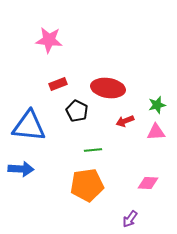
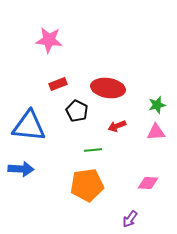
red arrow: moved 8 px left, 5 px down
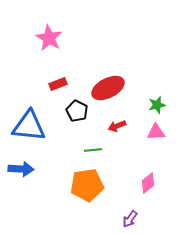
pink star: moved 2 px up; rotated 24 degrees clockwise
red ellipse: rotated 36 degrees counterclockwise
pink diamond: rotated 40 degrees counterclockwise
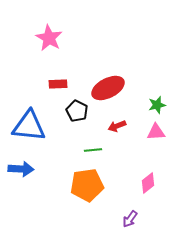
red rectangle: rotated 18 degrees clockwise
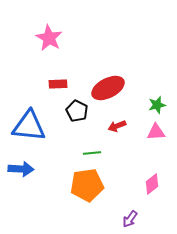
green line: moved 1 px left, 3 px down
pink diamond: moved 4 px right, 1 px down
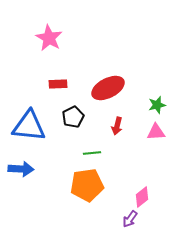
black pentagon: moved 4 px left, 6 px down; rotated 20 degrees clockwise
red arrow: rotated 54 degrees counterclockwise
pink diamond: moved 10 px left, 13 px down
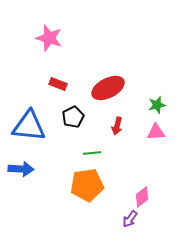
pink star: rotated 12 degrees counterclockwise
red rectangle: rotated 24 degrees clockwise
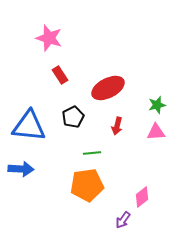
red rectangle: moved 2 px right, 9 px up; rotated 36 degrees clockwise
purple arrow: moved 7 px left, 1 px down
